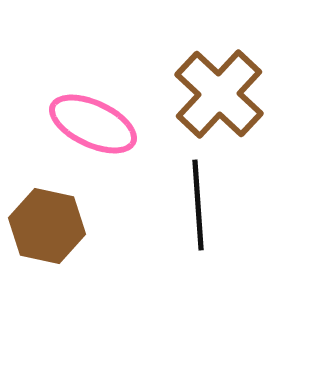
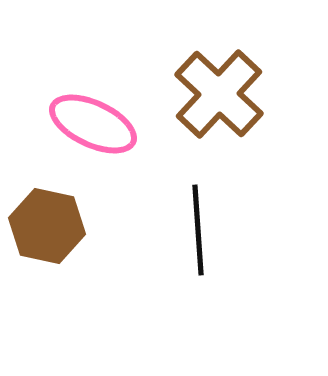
black line: moved 25 px down
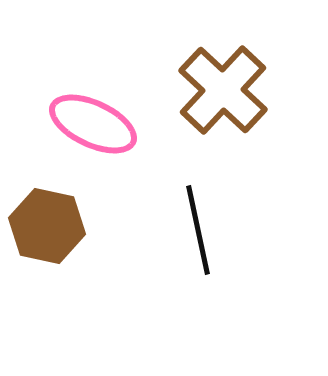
brown cross: moved 4 px right, 4 px up
black line: rotated 8 degrees counterclockwise
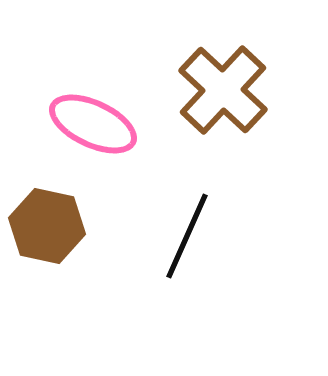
black line: moved 11 px left, 6 px down; rotated 36 degrees clockwise
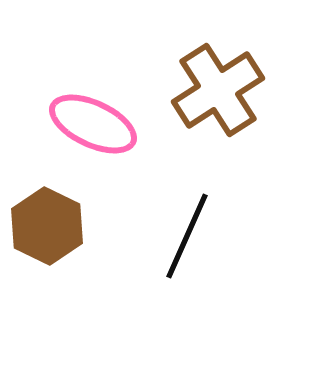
brown cross: moved 5 px left; rotated 14 degrees clockwise
brown hexagon: rotated 14 degrees clockwise
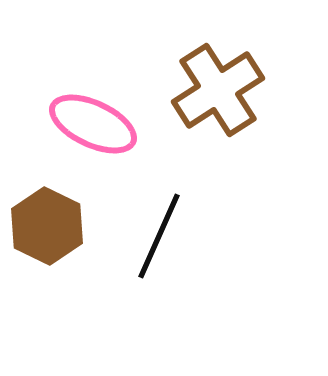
black line: moved 28 px left
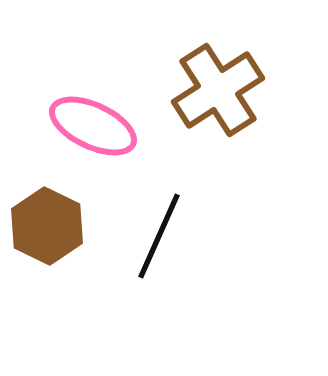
pink ellipse: moved 2 px down
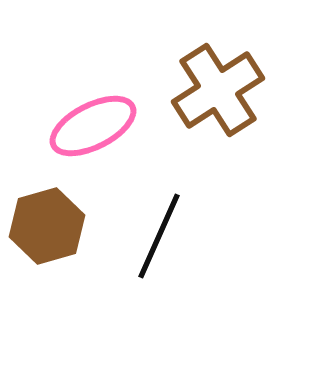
pink ellipse: rotated 52 degrees counterclockwise
brown hexagon: rotated 18 degrees clockwise
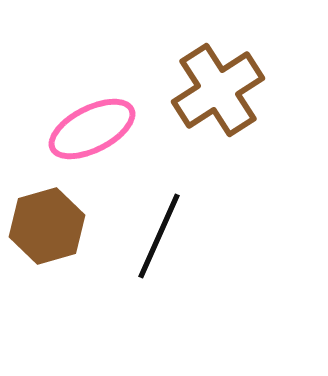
pink ellipse: moved 1 px left, 3 px down
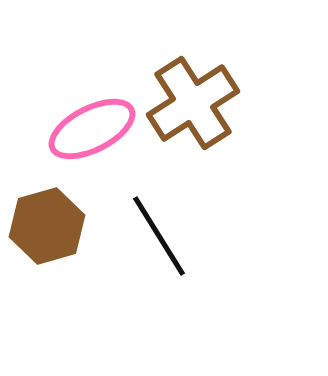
brown cross: moved 25 px left, 13 px down
black line: rotated 56 degrees counterclockwise
